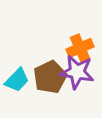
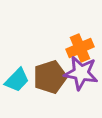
purple star: moved 4 px right, 1 px down
brown pentagon: rotated 8 degrees clockwise
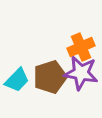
orange cross: moved 1 px right, 1 px up
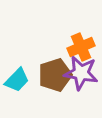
brown pentagon: moved 5 px right, 2 px up
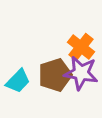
orange cross: rotated 28 degrees counterclockwise
cyan trapezoid: moved 1 px right, 1 px down
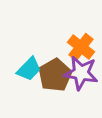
brown pentagon: rotated 12 degrees counterclockwise
cyan trapezoid: moved 11 px right, 12 px up
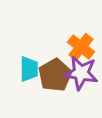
cyan trapezoid: rotated 44 degrees counterclockwise
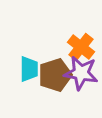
brown pentagon: rotated 12 degrees clockwise
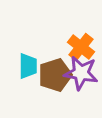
cyan trapezoid: moved 1 px left, 3 px up
